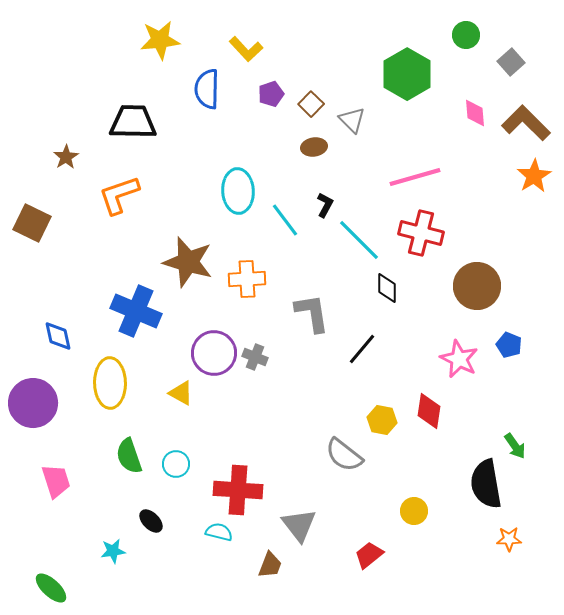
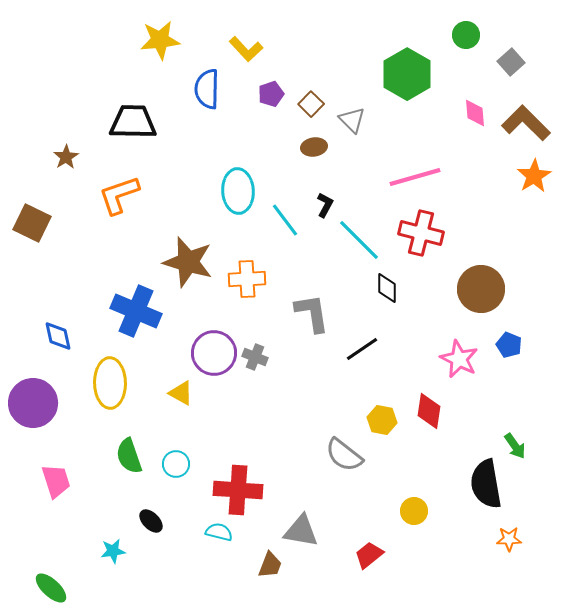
brown circle at (477, 286): moved 4 px right, 3 px down
black line at (362, 349): rotated 16 degrees clockwise
gray triangle at (299, 525): moved 2 px right, 6 px down; rotated 42 degrees counterclockwise
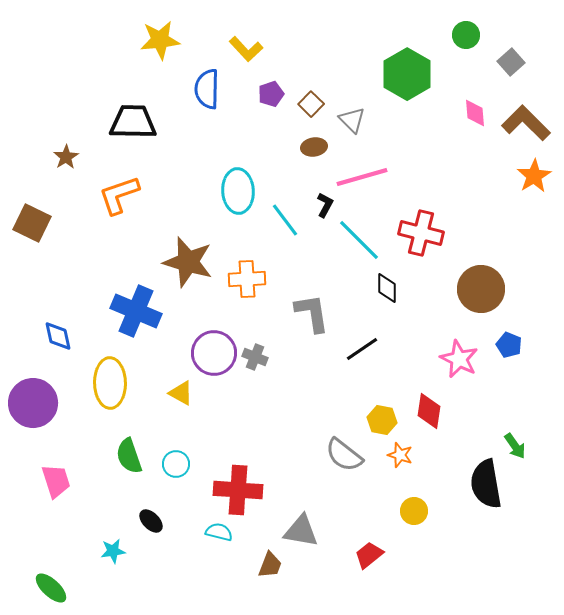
pink line at (415, 177): moved 53 px left
orange star at (509, 539): moved 109 px left, 84 px up; rotated 20 degrees clockwise
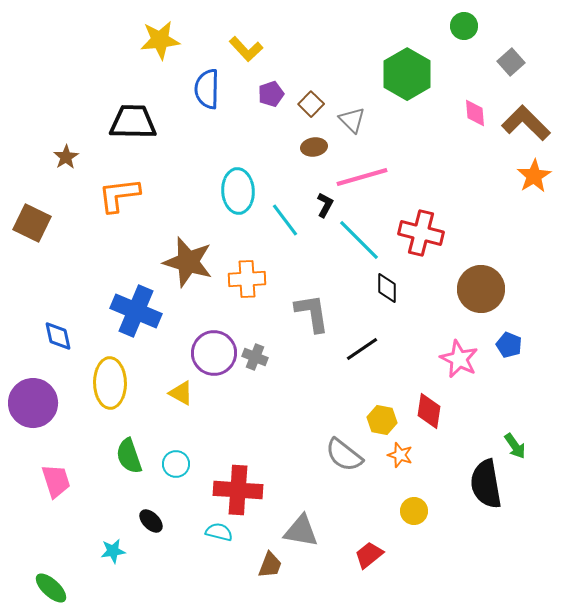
green circle at (466, 35): moved 2 px left, 9 px up
orange L-shape at (119, 195): rotated 12 degrees clockwise
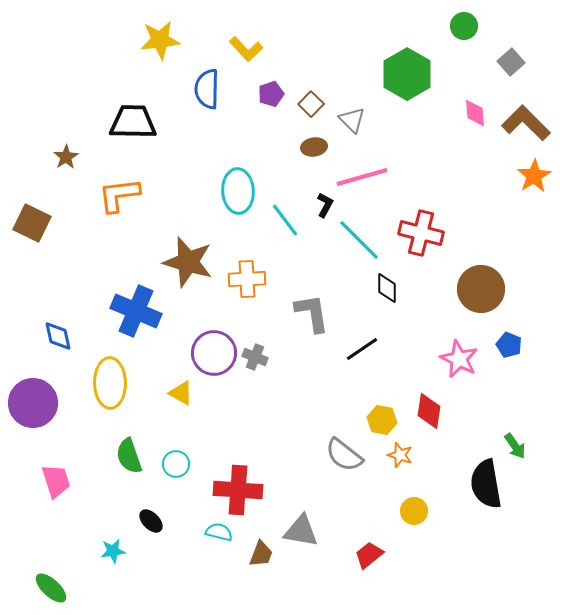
brown trapezoid at (270, 565): moved 9 px left, 11 px up
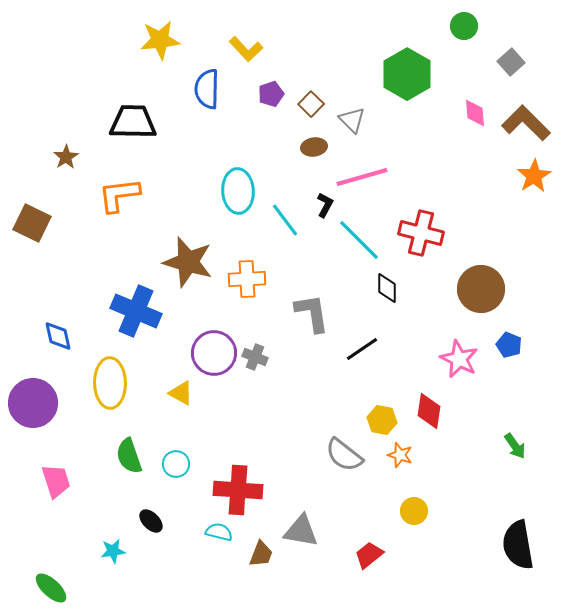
black semicircle at (486, 484): moved 32 px right, 61 px down
